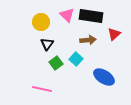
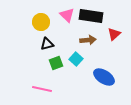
black triangle: rotated 40 degrees clockwise
green square: rotated 16 degrees clockwise
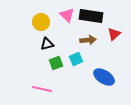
cyan square: rotated 24 degrees clockwise
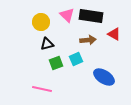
red triangle: rotated 48 degrees counterclockwise
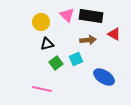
green square: rotated 16 degrees counterclockwise
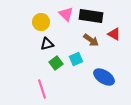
pink triangle: moved 1 px left, 1 px up
brown arrow: moved 3 px right; rotated 42 degrees clockwise
pink line: rotated 60 degrees clockwise
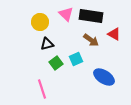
yellow circle: moved 1 px left
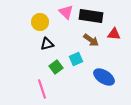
pink triangle: moved 2 px up
red triangle: rotated 24 degrees counterclockwise
green square: moved 4 px down
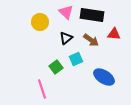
black rectangle: moved 1 px right, 1 px up
black triangle: moved 19 px right, 6 px up; rotated 24 degrees counterclockwise
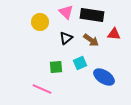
cyan square: moved 4 px right, 4 px down
green square: rotated 32 degrees clockwise
pink line: rotated 48 degrees counterclockwise
